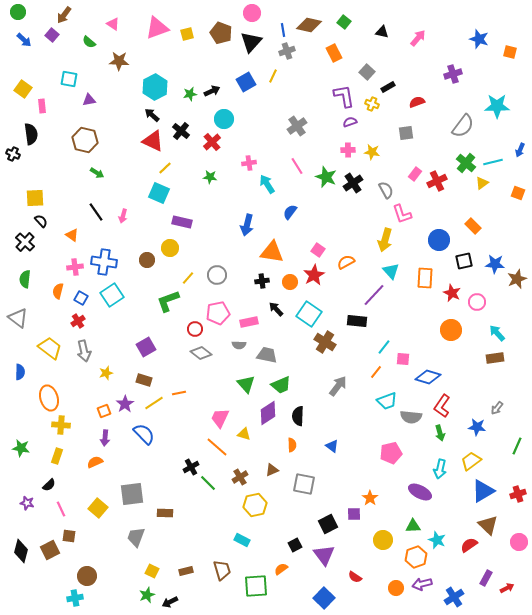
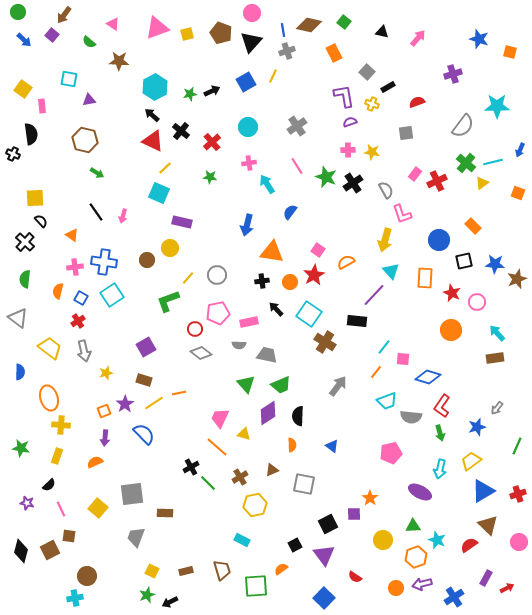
cyan circle at (224, 119): moved 24 px right, 8 px down
blue star at (477, 427): rotated 24 degrees counterclockwise
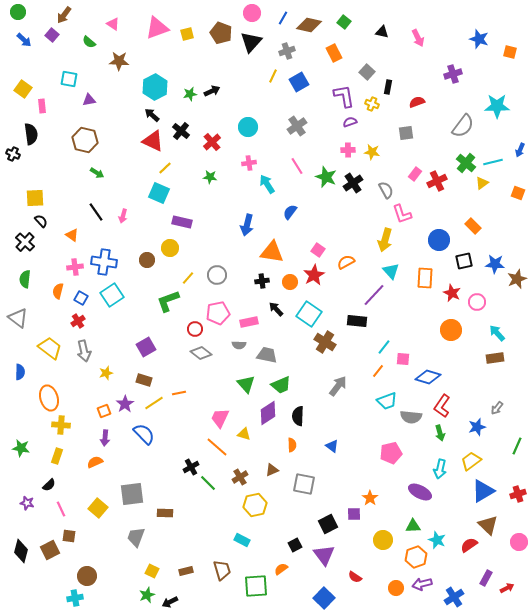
blue line at (283, 30): moved 12 px up; rotated 40 degrees clockwise
pink arrow at (418, 38): rotated 114 degrees clockwise
blue square at (246, 82): moved 53 px right
black rectangle at (388, 87): rotated 48 degrees counterclockwise
orange line at (376, 372): moved 2 px right, 1 px up
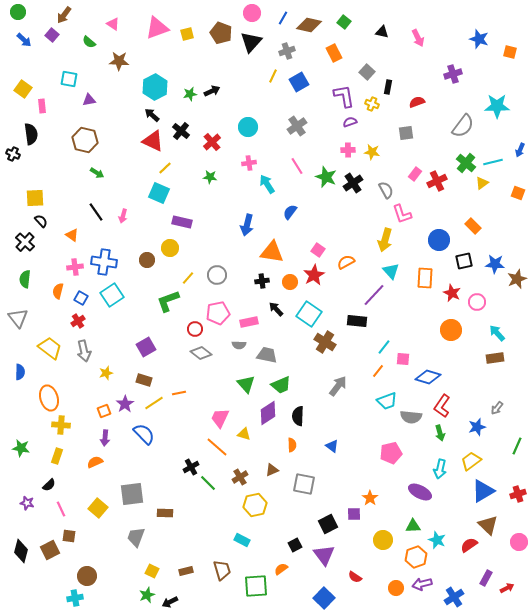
gray triangle at (18, 318): rotated 15 degrees clockwise
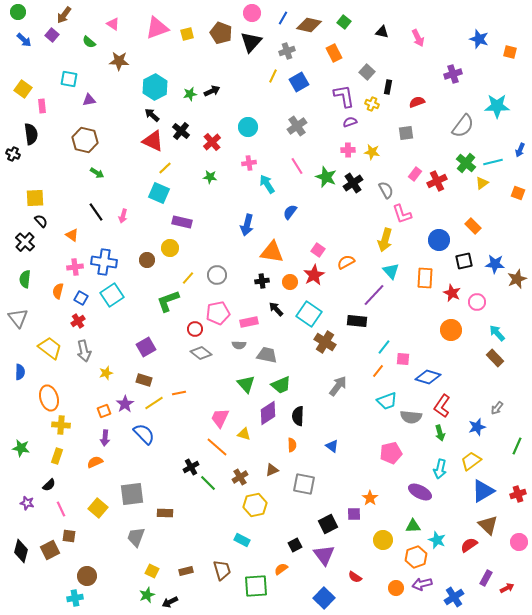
brown rectangle at (495, 358): rotated 54 degrees clockwise
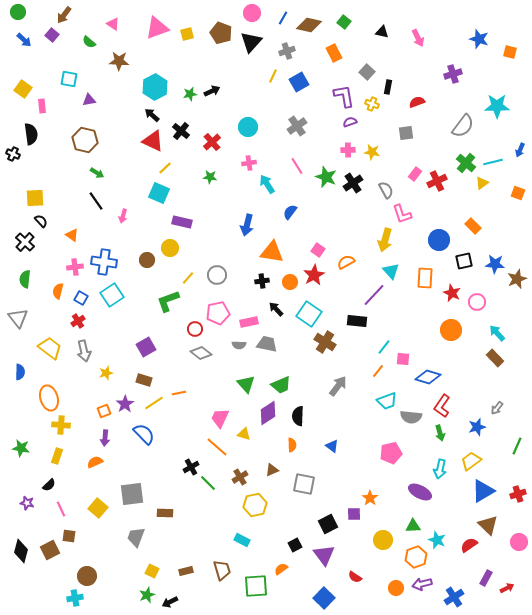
black line at (96, 212): moved 11 px up
gray trapezoid at (267, 355): moved 11 px up
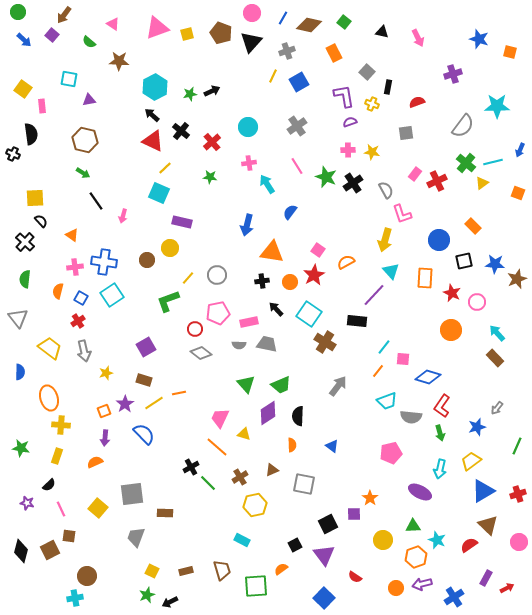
green arrow at (97, 173): moved 14 px left
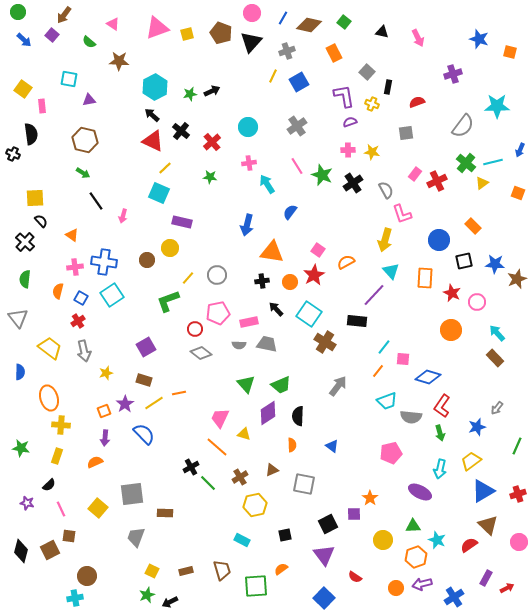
green star at (326, 177): moved 4 px left, 2 px up
black square at (295, 545): moved 10 px left, 10 px up; rotated 16 degrees clockwise
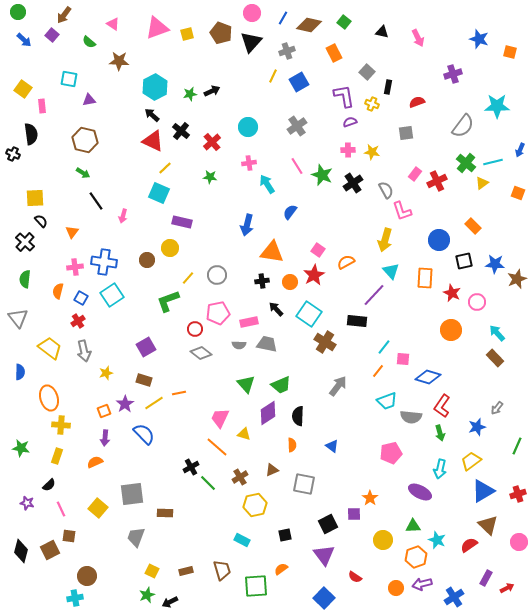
pink L-shape at (402, 214): moved 3 px up
orange triangle at (72, 235): moved 3 px up; rotated 32 degrees clockwise
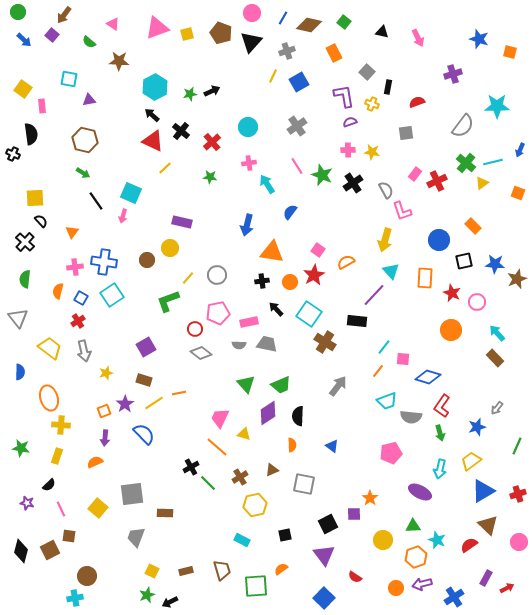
cyan square at (159, 193): moved 28 px left
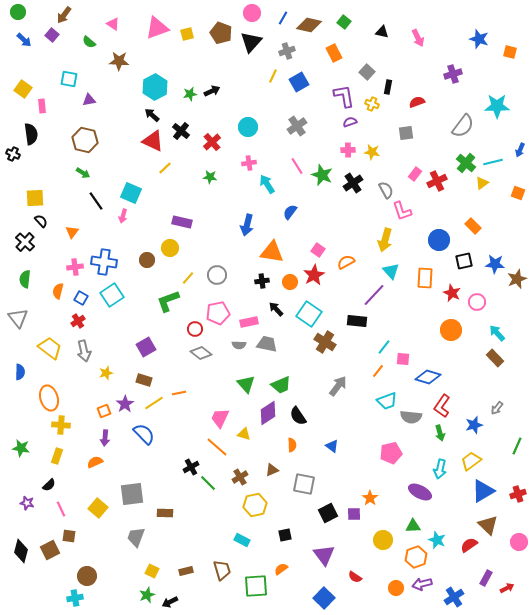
black semicircle at (298, 416): rotated 36 degrees counterclockwise
blue star at (477, 427): moved 3 px left, 2 px up
black square at (328, 524): moved 11 px up
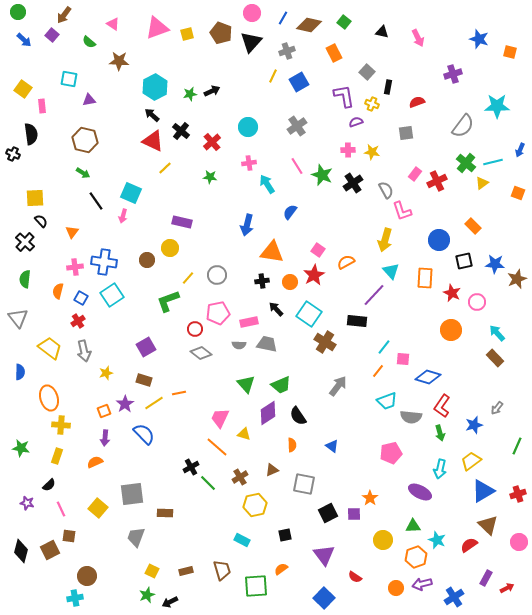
purple semicircle at (350, 122): moved 6 px right
